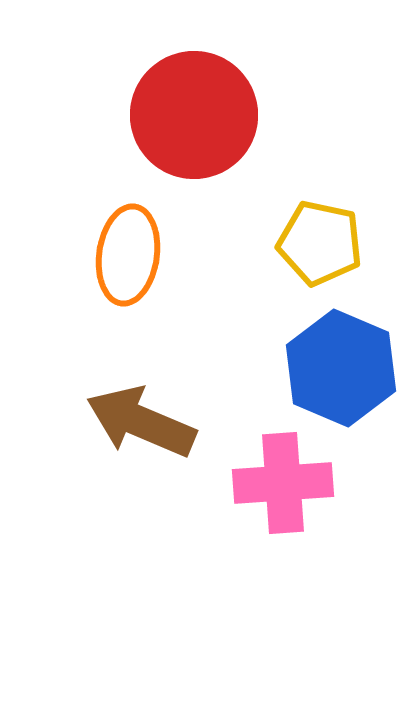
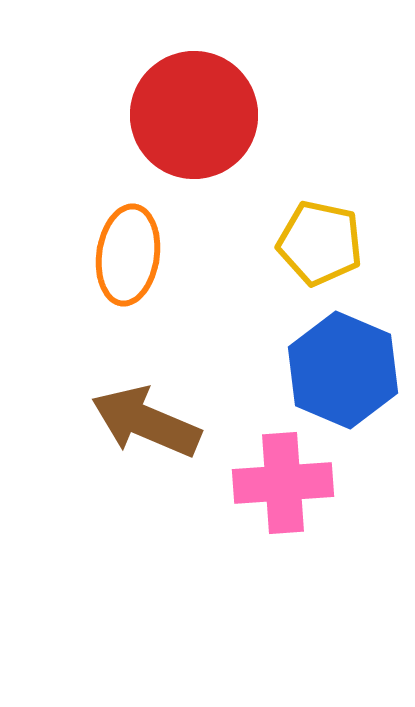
blue hexagon: moved 2 px right, 2 px down
brown arrow: moved 5 px right
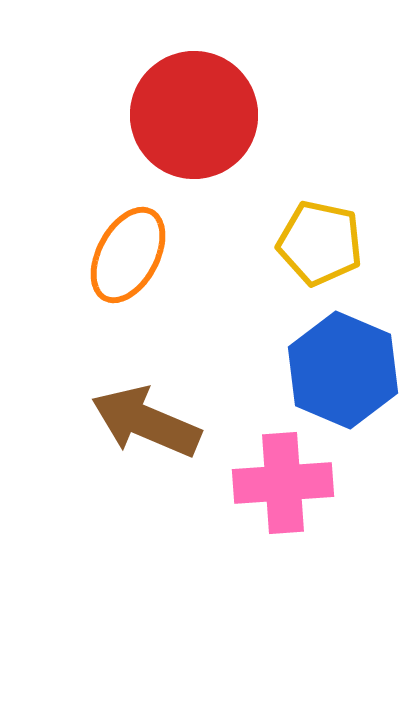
orange ellipse: rotated 20 degrees clockwise
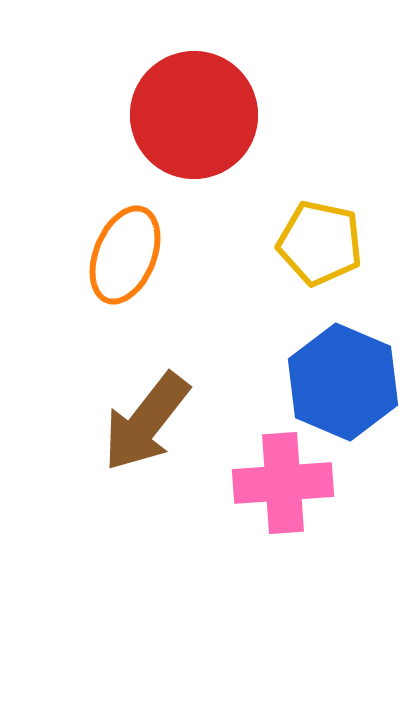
orange ellipse: moved 3 px left; rotated 6 degrees counterclockwise
blue hexagon: moved 12 px down
brown arrow: rotated 75 degrees counterclockwise
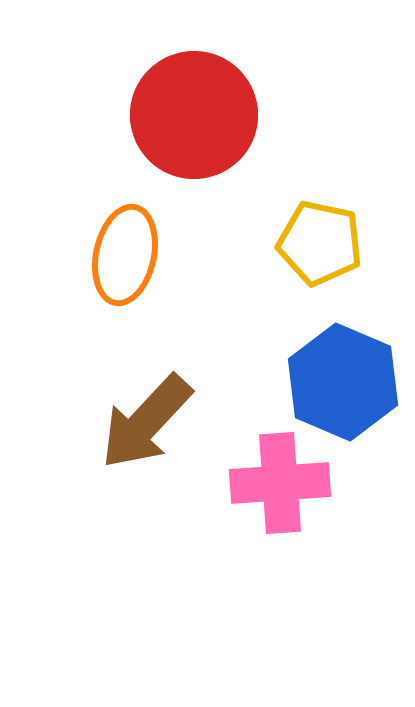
orange ellipse: rotated 10 degrees counterclockwise
brown arrow: rotated 5 degrees clockwise
pink cross: moved 3 px left
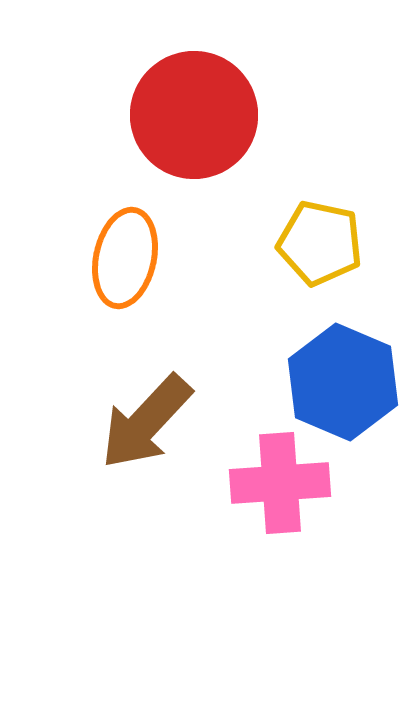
orange ellipse: moved 3 px down
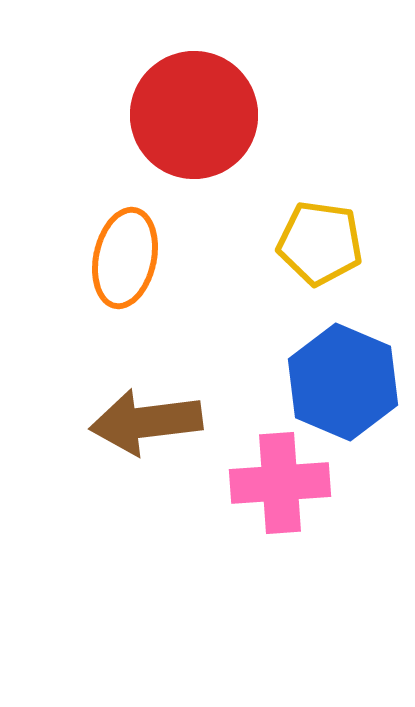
yellow pentagon: rotated 4 degrees counterclockwise
brown arrow: rotated 40 degrees clockwise
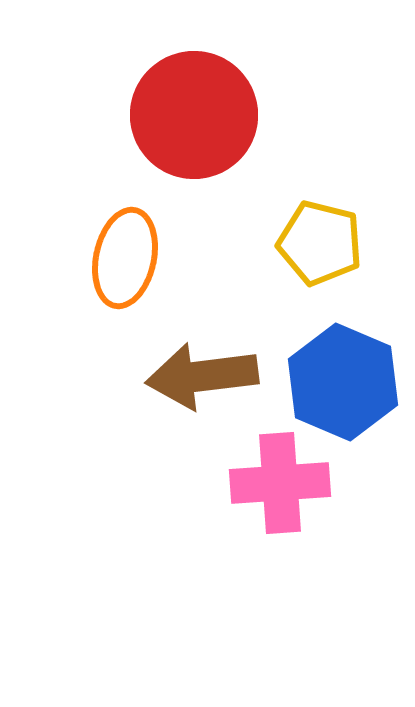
yellow pentagon: rotated 6 degrees clockwise
brown arrow: moved 56 px right, 46 px up
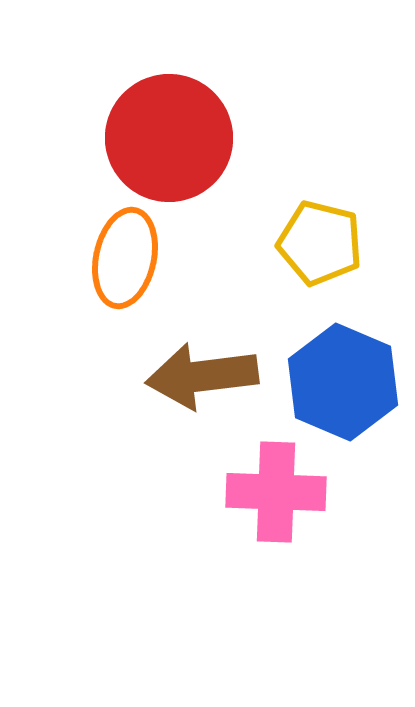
red circle: moved 25 px left, 23 px down
pink cross: moved 4 px left, 9 px down; rotated 6 degrees clockwise
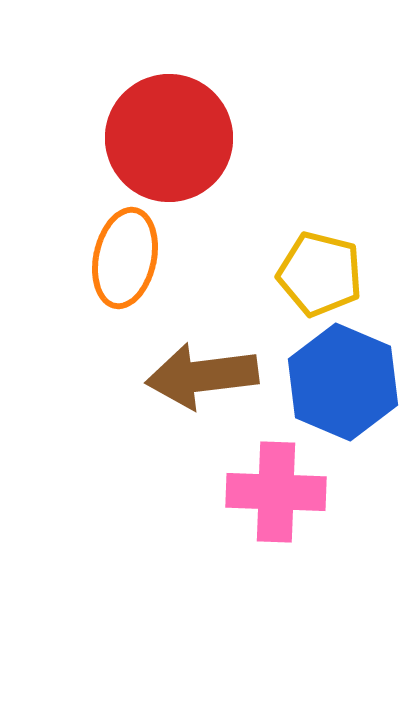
yellow pentagon: moved 31 px down
